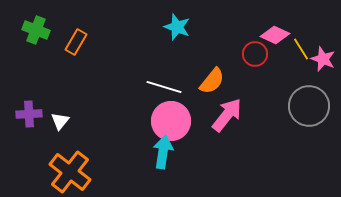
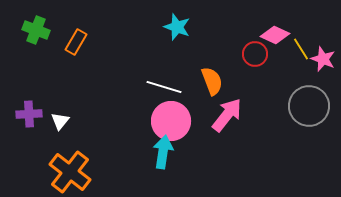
orange semicircle: rotated 60 degrees counterclockwise
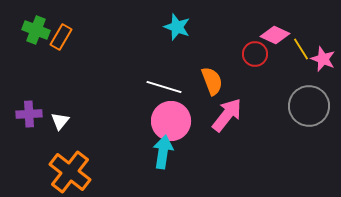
orange rectangle: moved 15 px left, 5 px up
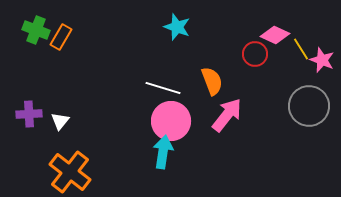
pink star: moved 1 px left, 1 px down
white line: moved 1 px left, 1 px down
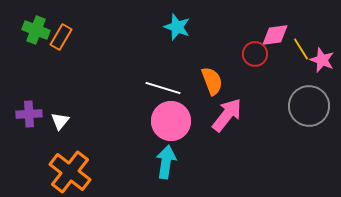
pink diamond: rotated 32 degrees counterclockwise
cyan arrow: moved 3 px right, 10 px down
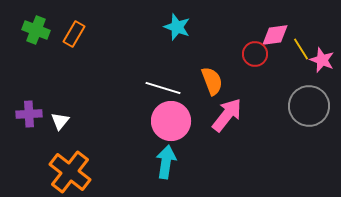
orange rectangle: moved 13 px right, 3 px up
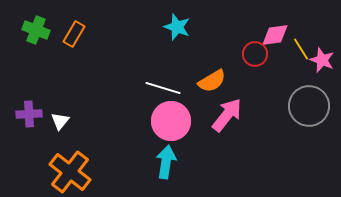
orange semicircle: rotated 80 degrees clockwise
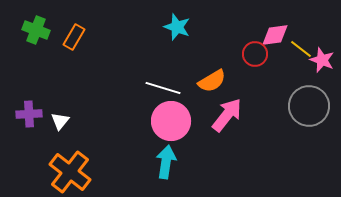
orange rectangle: moved 3 px down
yellow line: rotated 20 degrees counterclockwise
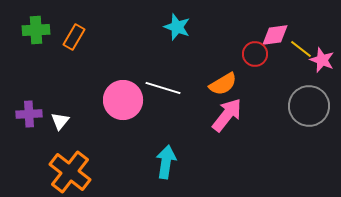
green cross: rotated 24 degrees counterclockwise
orange semicircle: moved 11 px right, 3 px down
pink circle: moved 48 px left, 21 px up
